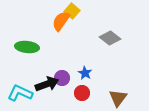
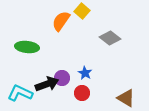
yellow square: moved 10 px right
brown triangle: moved 8 px right; rotated 36 degrees counterclockwise
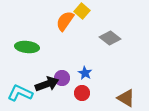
orange semicircle: moved 4 px right
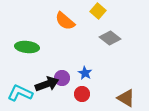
yellow square: moved 16 px right
orange semicircle: rotated 85 degrees counterclockwise
red circle: moved 1 px down
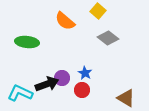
gray diamond: moved 2 px left
green ellipse: moved 5 px up
red circle: moved 4 px up
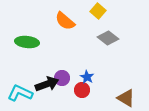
blue star: moved 2 px right, 4 px down
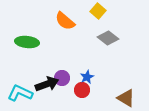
blue star: rotated 16 degrees clockwise
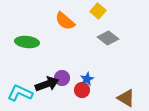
blue star: moved 2 px down
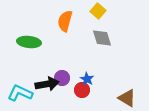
orange semicircle: rotated 65 degrees clockwise
gray diamond: moved 6 px left; rotated 35 degrees clockwise
green ellipse: moved 2 px right
blue star: rotated 16 degrees counterclockwise
black arrow: rotated 10 degrees clockwise
brown triangle: moved 1 px right
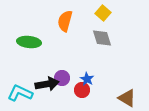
yellow square: moved 5 px right, 2 px down
